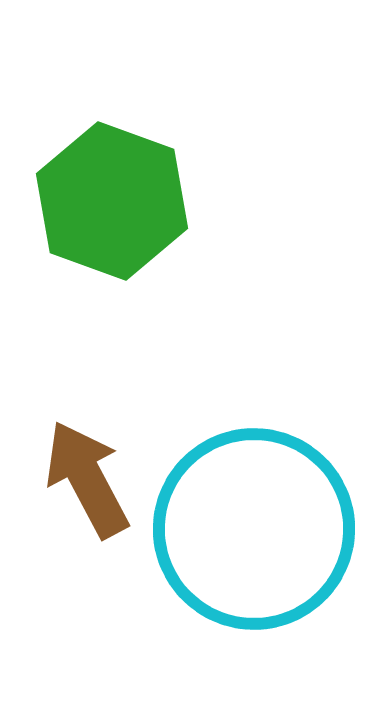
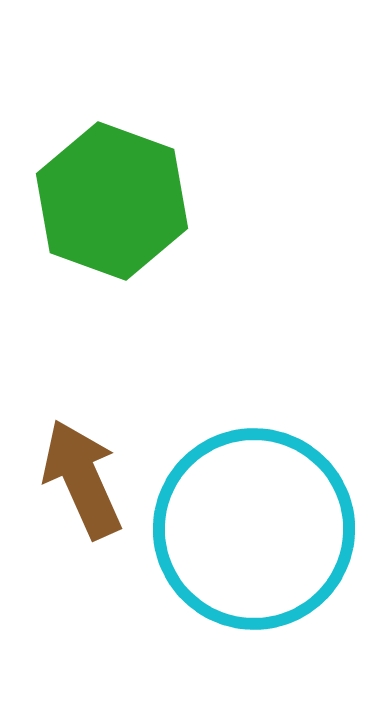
brown arrow: moved 5 px left; rotated 4 degrees clockwise
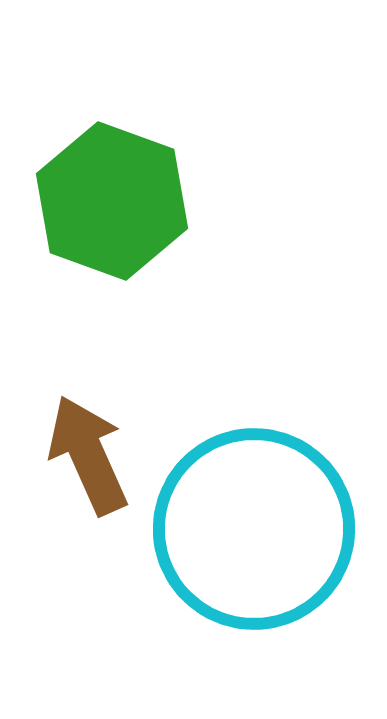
brown arrow: moved 6 px right, 24 px up
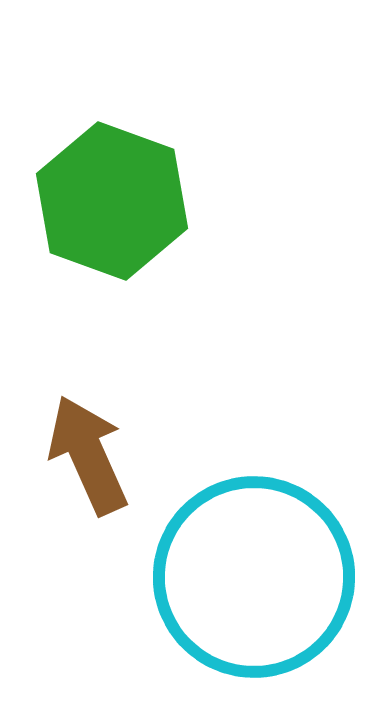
cyan circle: moved 48 px down
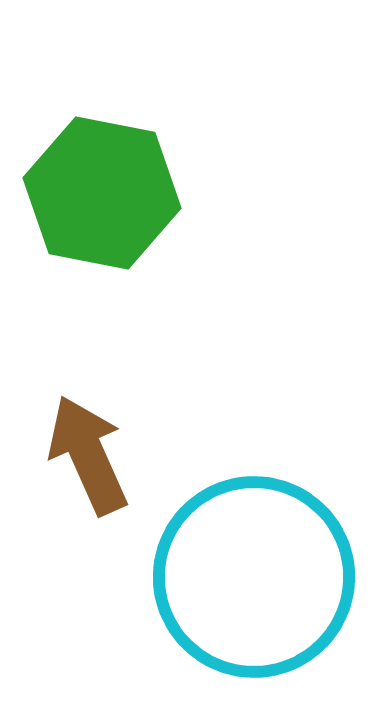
green hexagon: moved 10 px left, 8 px up; rotated 9 degrees counterclockwise
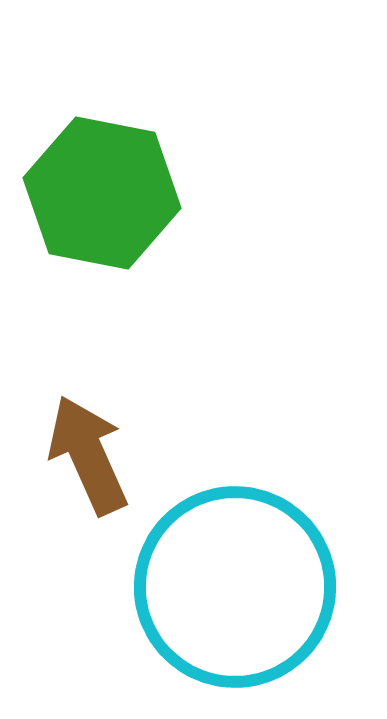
cyan circle: moved 19 px left, 10 px down
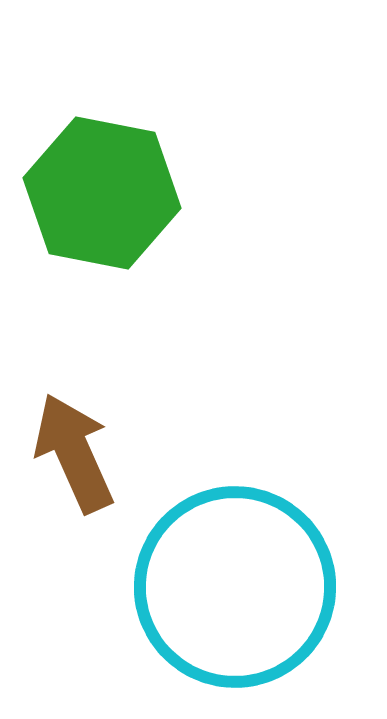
brown arrow: moved 14 px left, 2 px up
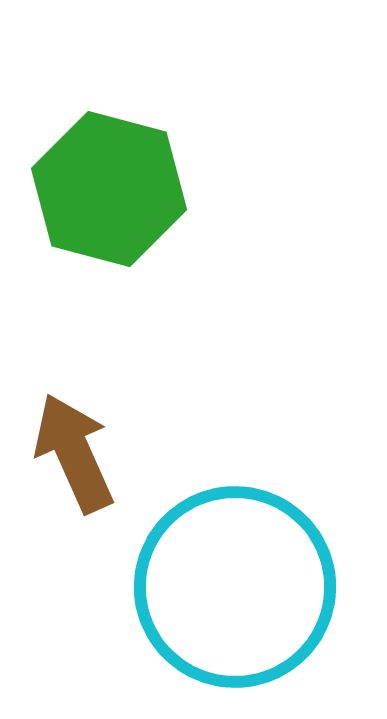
green hexagon: moved 7 px right, 4 px up; rotated 4 degrees clockwise
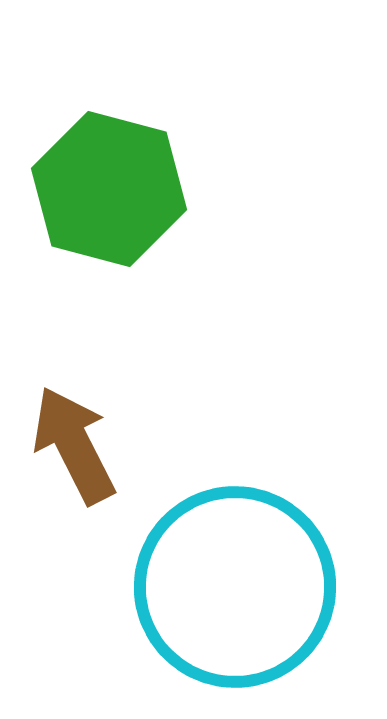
brown arrow: moved 8 px up; rotated 3 degrees counterclockwise
